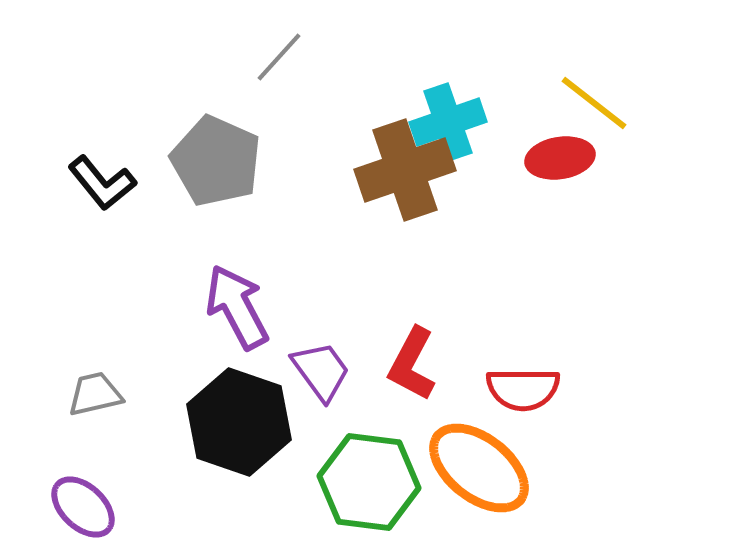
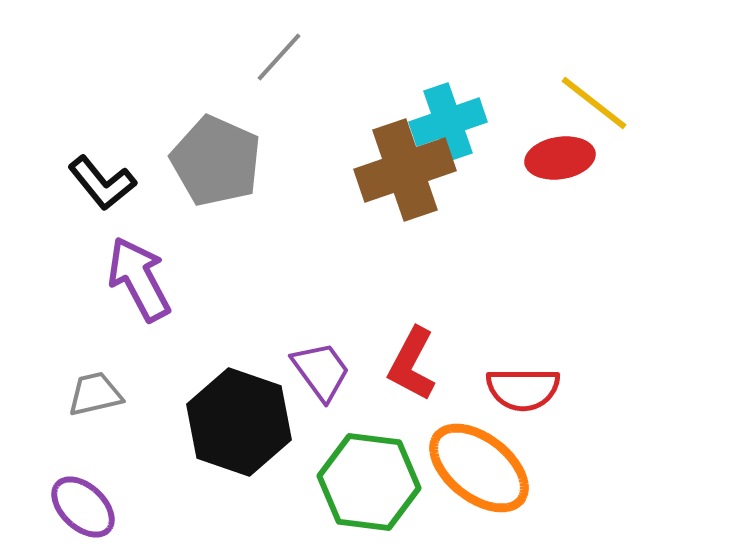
purple arrow: moved 98 px left, 28 px up
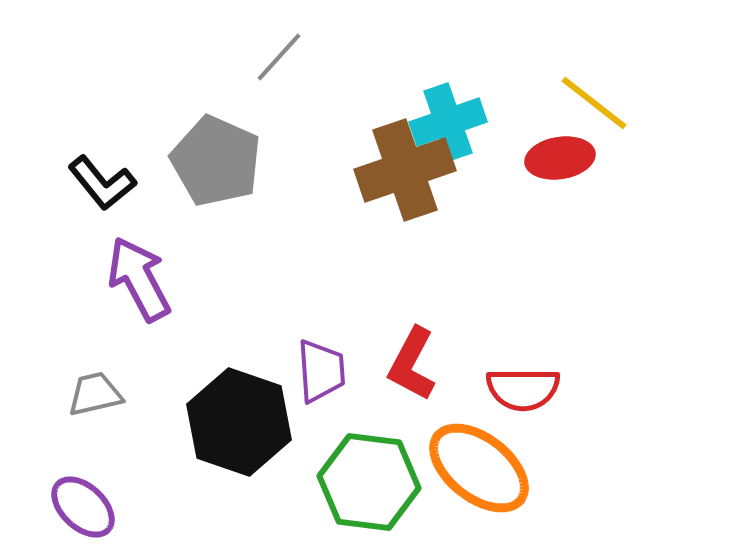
purple trapezoid: rotated 32 degrees clockwise
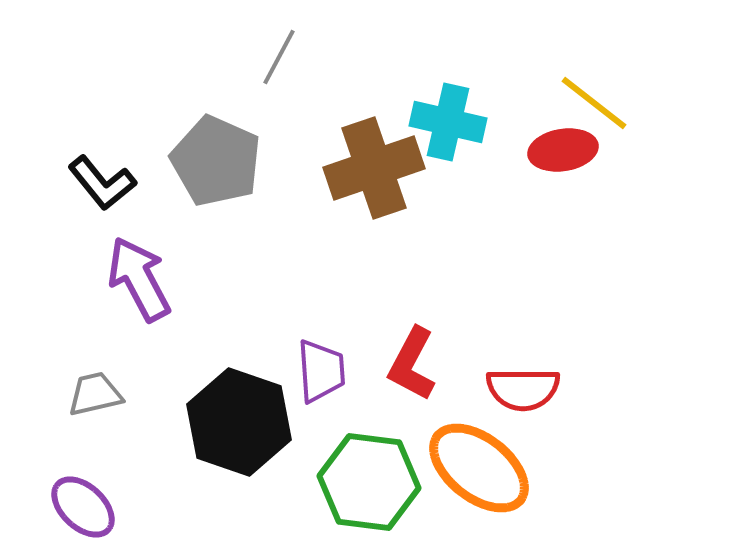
gray line: rotated 14 degrees counterclockwise
cyan cross: rotated 32 degrees clockwise
red ellipse: moved 3 px right, 8 px up
brown cross: moved 31 px left, 2 px up
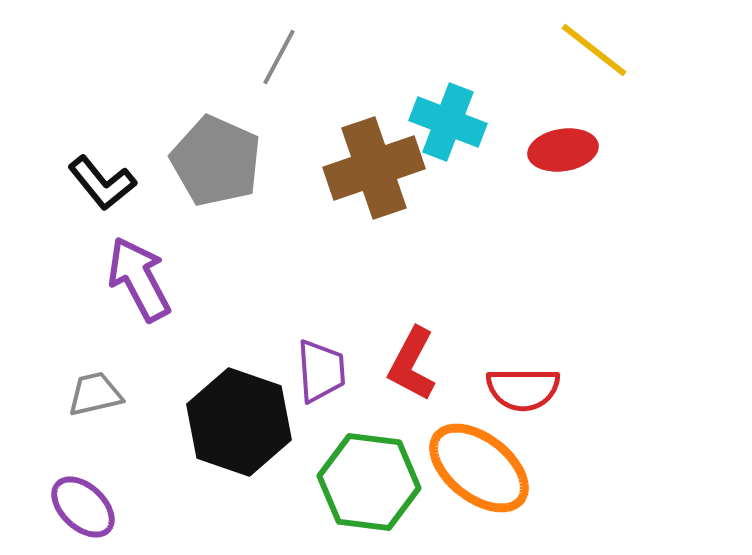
yellow line: moved 53 px up
cyan cross: rotated 8 degrees clockwise
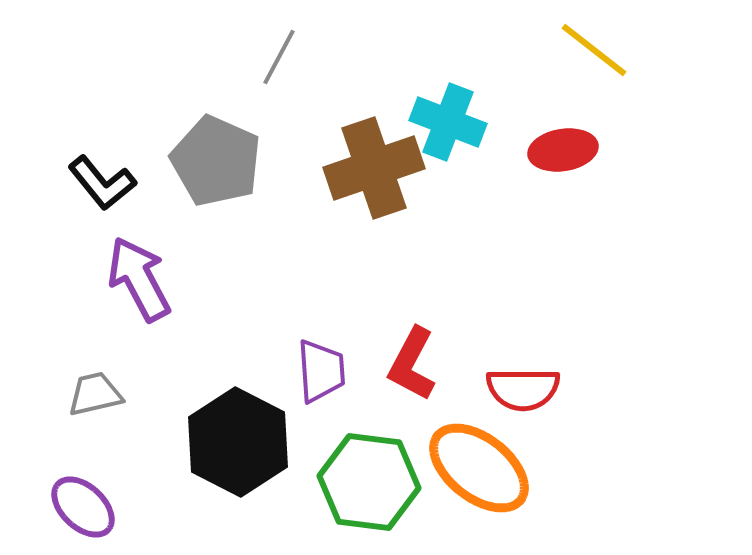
black hexagon: moved 1 px left, 20 px down; rotated 8 degrees clockwise
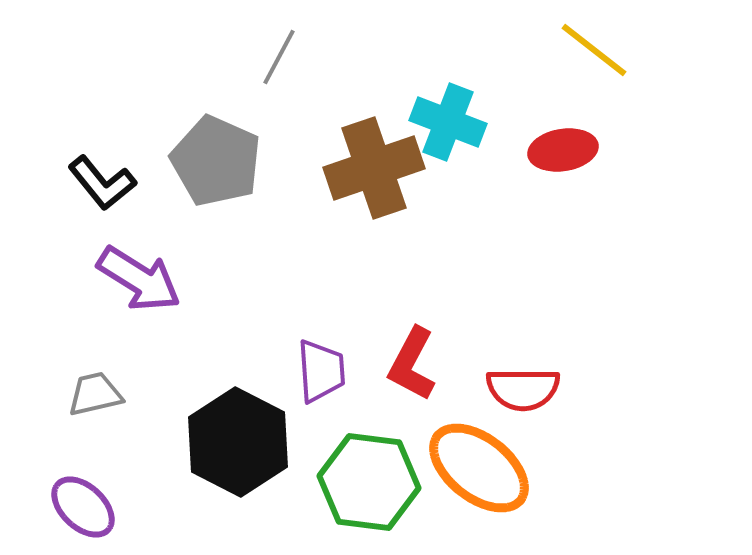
purple arrow: rotated 150 degrees clockwise
